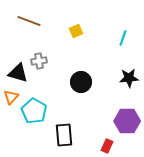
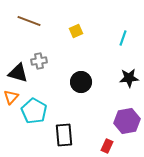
purple hexagon: rotated 10 degrees counterclockwise
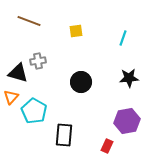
yellow square: rotated 16 degrees clockwise
gray cross: moved 1 px left
black rectangle: rotated 10 degrees clockwise
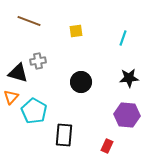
purple hexagon: moved 6 px up; rotated 15 degrees clockwise
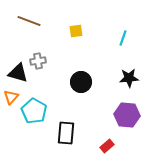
black rectangle: moved 2 px right, 2 px up
red rectangle: rotated 24 degrees clockwise
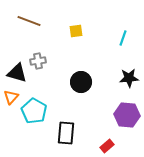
black triangle: moved 1 px left
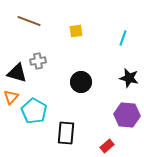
black star: rotated 18 degrees clockwise
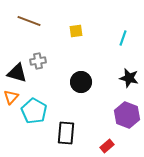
purple hexagon: rotated 15 degrees clockwise
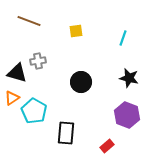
orange triangle: moved 1 px right, 1 px down; rotated 14 degrees clockwise
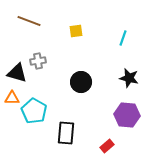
orange triangle: rotated 35 degrees clockwise
purple hexagon: rotated 15 degrees counterclockwise
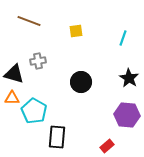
black triangle: moved 3 px left, 1 px down
black star: rotated 18 degrees clockwise
black rectangle: moved 9 px left, 4 px down
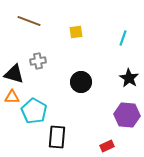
yellow square: moved 1 px down
orange triangle: moved 1 px up
red rectangle: rotated 16 degrees clockwise
